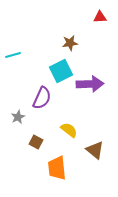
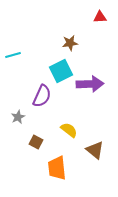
purple semicircle: moved 2 px up
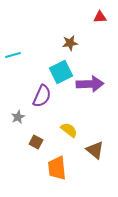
cyan square: moved 1 px down
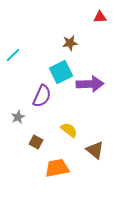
cyan line: rotated 28 degrees counterclockwise
orange trapezoid: rotated 85 degrees clockwise
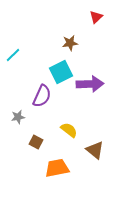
red triangle: moved 4 px left; rotated 40 degrees counterclockwise
gray star: rotated 16 degrees clockwise
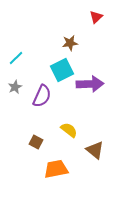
cyan line: moved 3 px right, 3 px down
cyan square: moved 1 px right, 2 px up
gray star: moved 3 px left, 30 px up; rotated 16 degrees counterclockwise
orange trapezoid: moved 1 px left, 1 px down
